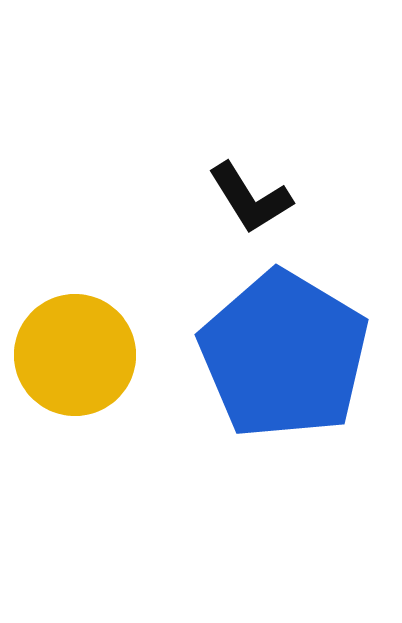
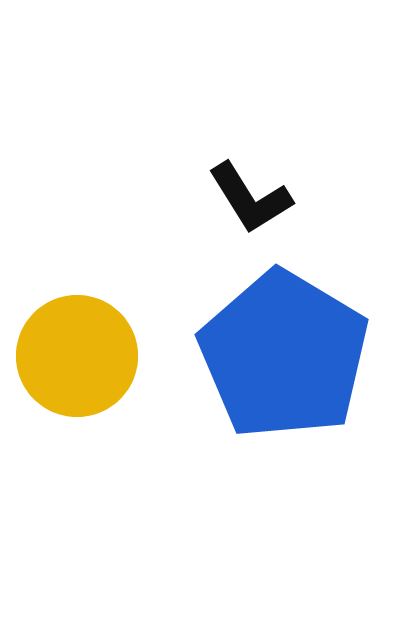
yellow circle: moved 2 px right, 1 px down
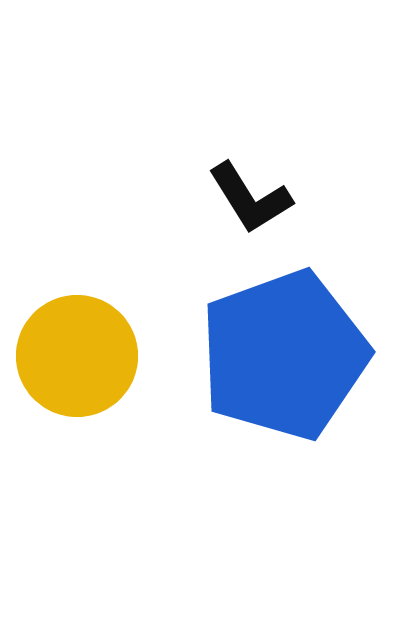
blue pentagon: rotated 21 degrees clockwise
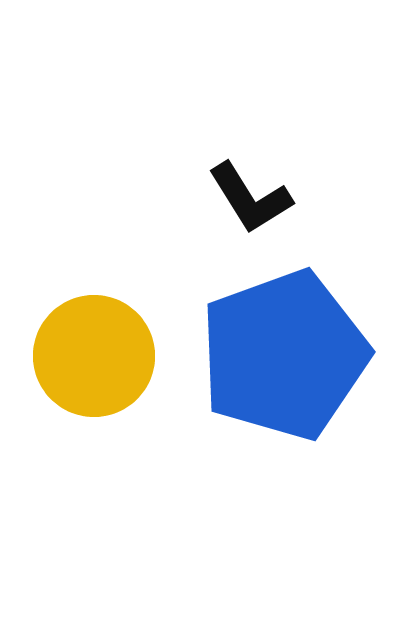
yellow circle: moved 17 px right
